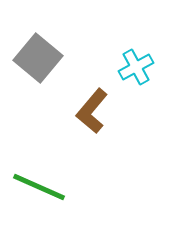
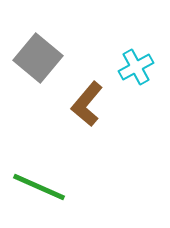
brown L-shape: moved 5 px left, 7 px up
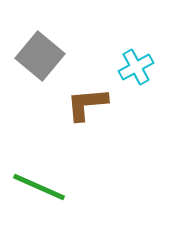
gray square: moved 2 px right, 2 px up
brown L-shape: rotated 45 degrees clockwise
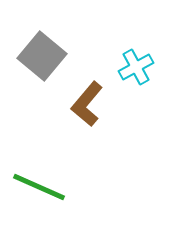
gray square: moved 2 px right
brown L-shape: rotated 45 degrees counterclockwise
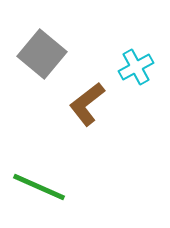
gray square: moved 2 px up
brown L-shape: rotated 12 degrees clockwise
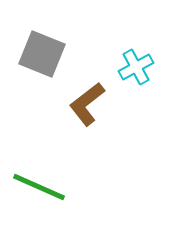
gray square: rotated 18 degrees counterclockwise
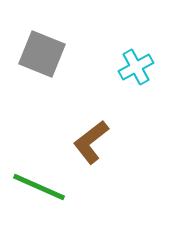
brown L-shape: moved 4 px right, 38 px down
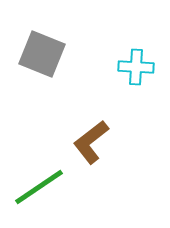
cyan cross: rotated 32 degrees clockwise
green line: rotated 58 degrees counterclockwise
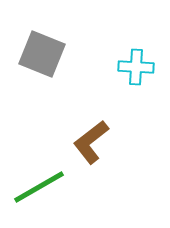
green line: rotated 4 degrees clockwise
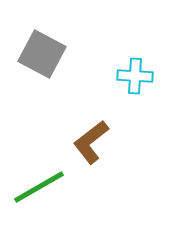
gray square: rotated 6 degrees clockwise
cyan cross: moved 1 px left, 9 px down
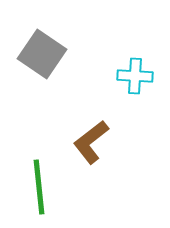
gray square: rotated 6 degrees clockwise
green line: rotated 66 degrees counterclockwise
